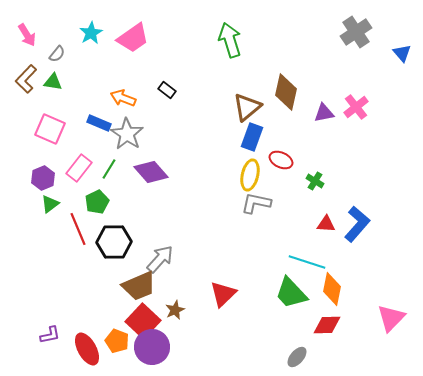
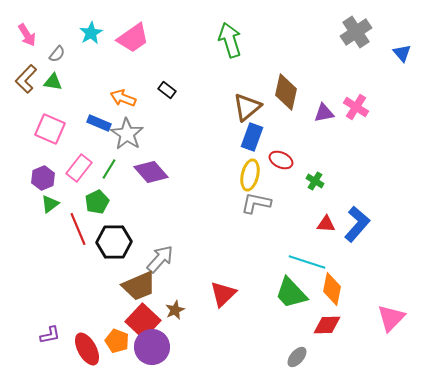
pink cross at (356, 107): rotated 20 degrees counterclockwise
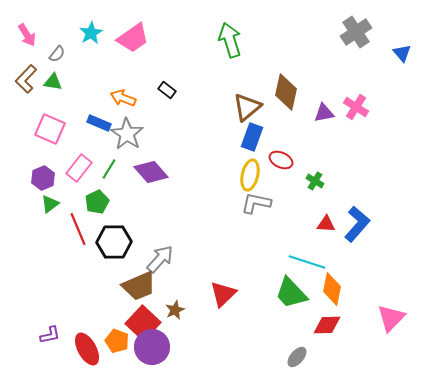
red square at (143, 321): moved 2 px down
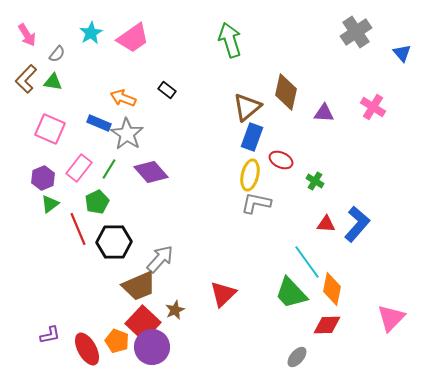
pink cross at (356, 107): moved 17 px right
purple triangle at (324, 113): rotated 15 degrees clockwise
cyan line at (307, 262): rotated 36 degrees clockwise
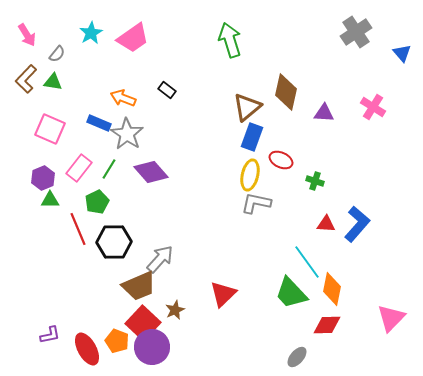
green cross at (315, 181): rotated 12 degrees counterclockwise
green triangle at (50, 204): moved 4 px up; rotated 36 degrees clockwise
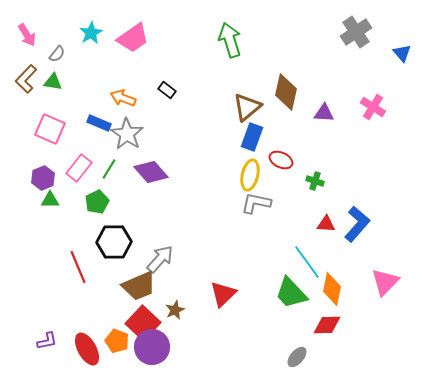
red line at (78, 229): moved 38 px down
pink triangle at (391, 318): moved 6 px left, 36 px up
purple L-shape at (50, 335): moved 3 px left, 6 px down
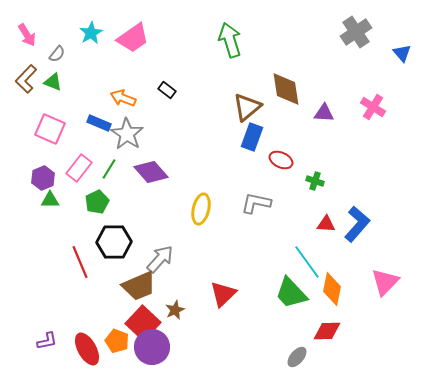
green triangle at (53, 82): rotated 12 degrees clockwise
brown diamond at (286, 92): moved 3 px up; rotated 21 degrees counterclockwise
yellow ellipse at (250, 175): moved 49 px left, 34 px down
red line at (78, 267): moved 2 px right, 5 px up
red diamond at (327, 325): moved 6 px down
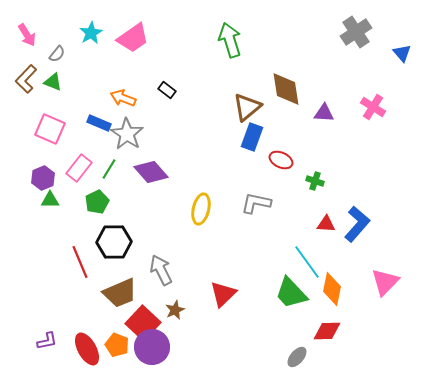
gray arrow at (160, 259): moved 1 px right, 11 px down; rotated 68 degrees counterclockwise
brown trapezoid at (139, 286): moved 19 px left, 7 px down
orange pentagon at (117, 341): moved 4 px down
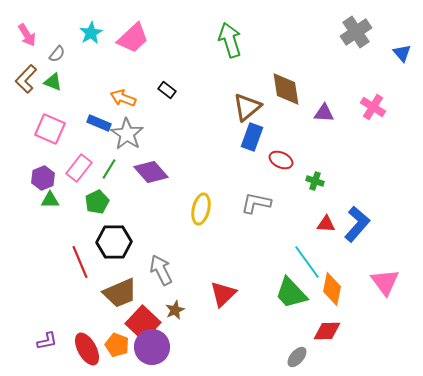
pink trapezoid at (133, 38): rotated 8 degrees counterclockwise
pink triangle at (385, 282): rotated 20 degrees counterclockwise
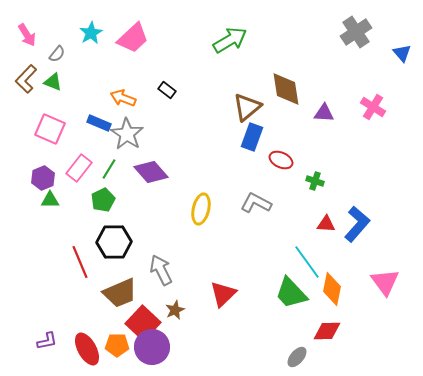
green arrow at (230, 40): rotated 76 degrees clockwise
green pentagon at (97, 202): moved 6 px right, 2 px up
gray L-shape at (256, 203): rotated 16 degrees clockwise
orange pentagon at (117, 345): rotated 20 degrees counterclockwise
